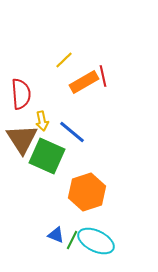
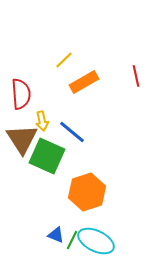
red line: moved 33 px right
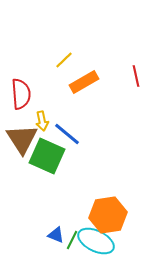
blue line: moved 5 px left, 2 px down
orange hexagon: moved 21 px right, 23 px down; rotated 9 degrees clockwise
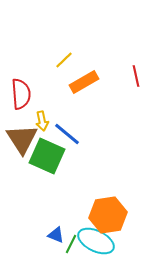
green line: moved 1 px left, 4 px down
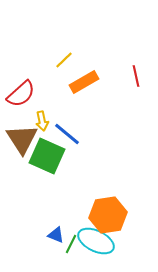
red semicircle: rotated 52 degrees clockwise
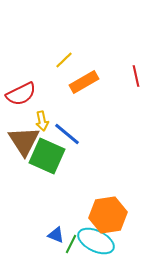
red semicircle: rotated 16 degrees clockwise
brown triangle: moved 2 px right, 2 px down
